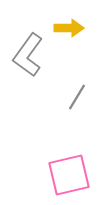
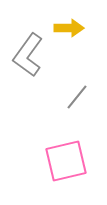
gray line: rotated 8 degrees clockwise
pink square: moved 3 px left, 14 px up
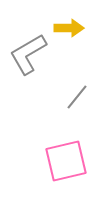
gray L-shape: moved 1 px up; rotated 24 degrees clockwise
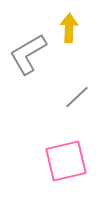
yellow arrow: rotated 88 degrees counterclockwise
gray line: rotated 8 degrees clockwise
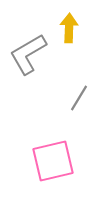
gray line: moved 2 px right, 1 px down; rotated 16 degrees counterclockwise
pink square: moved 13 px left
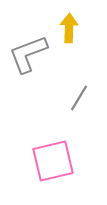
gray L-shape: rotated 9 degrees clockwise
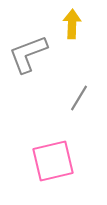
yellow arrow: moved 3 px right, 4 px up
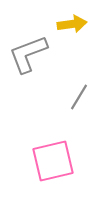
yellow arrow: rotated 80 degrees clockwise
gray line: moved 1 px up
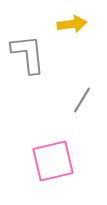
gray L-shape: rotated 105 degrees clockwise
gray line: moved 3 px right, 3 px down
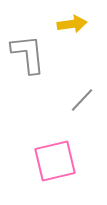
gray line: rotated 12 degrees clockwise
pink square: moved 2 px right
